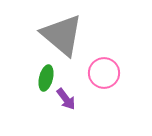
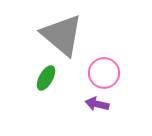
green ellipse: rotated 15 degrees clockwise
purple arrow: moved 31 px right, 5 px down; rotated 140 degrees clockwise
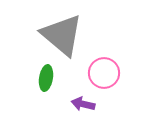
green ellipse: rotated 20 degrees counterclockwise
purple arrow: moved 14 px left
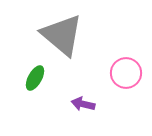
pink circle: moved 22 px right
green ellipse: moved 11 px left; rotated 20 degrees clockwise
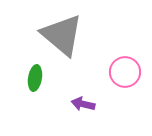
pink circle: moved 1 px left, 1 px up
green ellipse: rotated 20 degrees counterclockwise
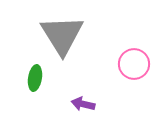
gray triangle: rotated 18 degrees clockwise
pink circle: moved 9 px right, 8 px up
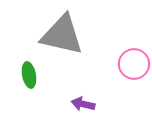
gray triangle: rotated 45 degrees counterclockwise
green ellipse: moved 6 px left, 3 px up; rotated 20 degrees counterclockwise
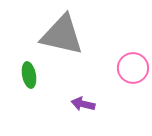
pink circle: moved 1 px left, 4 px down
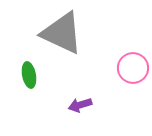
gray triangle: moved 2 px up; rotated 12 degrees clockwise
purple arrow: moved 3 px left, 1 px down; rotated 30 degrees counterclockwise
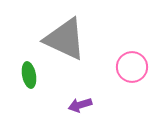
gray triangle: moved 3 px right, 6 px down
pink circle: moved 1 px left, 1 px up
